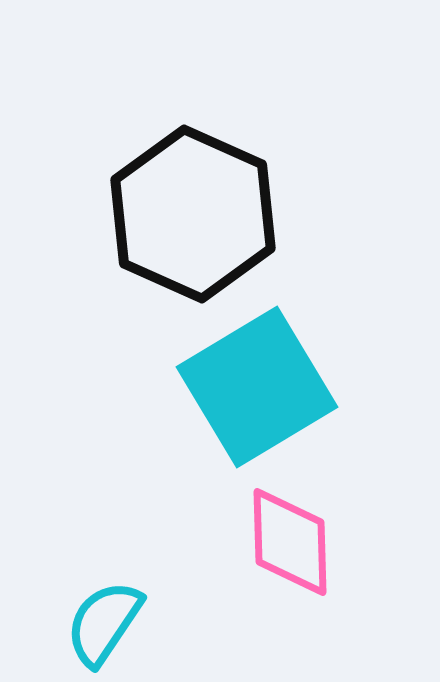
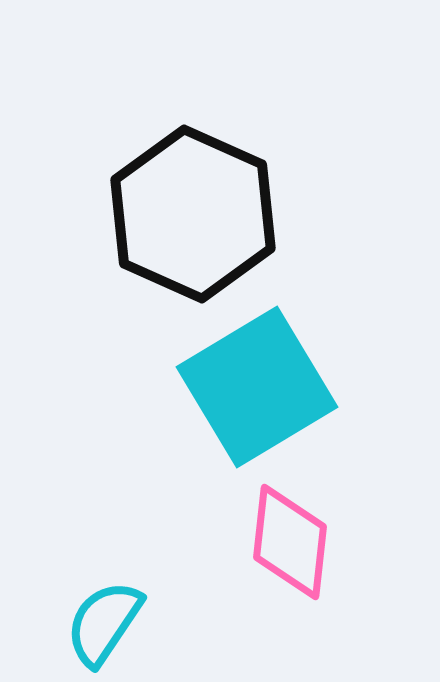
pink diamond: rotated 8 degrees clockwise
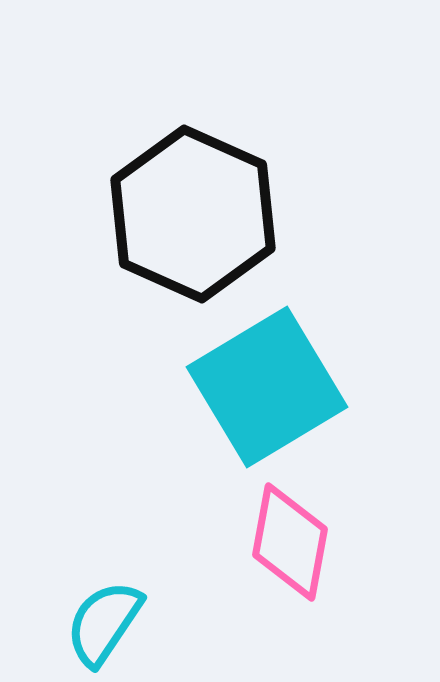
cyan square: moved 10 px right
pink diamond: rotated 4 degrees clockwise
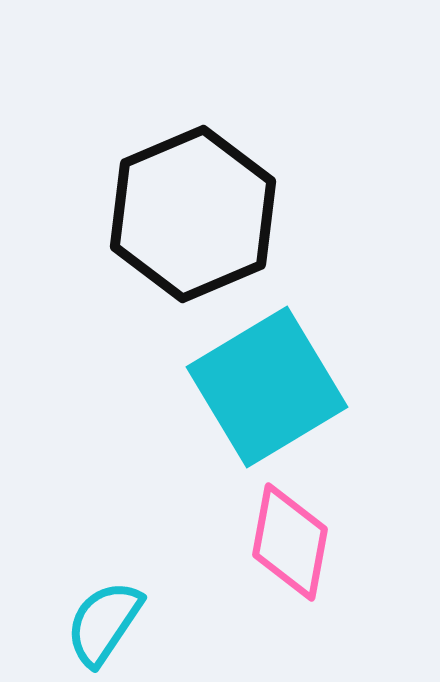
black hexagon: rotated 13 degrees clockwise
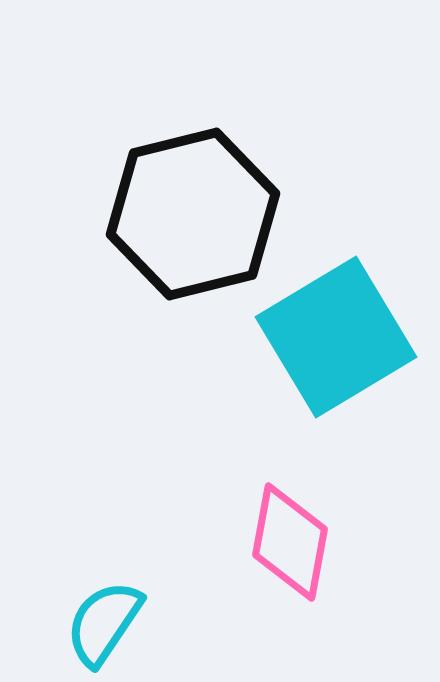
black hexagon: rotated 9 degrees clockwise
cyan square: moved 69 px right, 50 px up
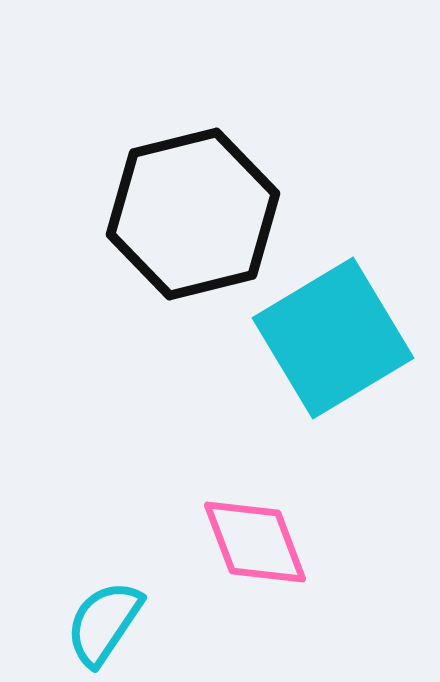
cyan square: moved 3 px left, 1 px down
pink diamond: moved 35 px left; rotated 31 degrees counterclockwise
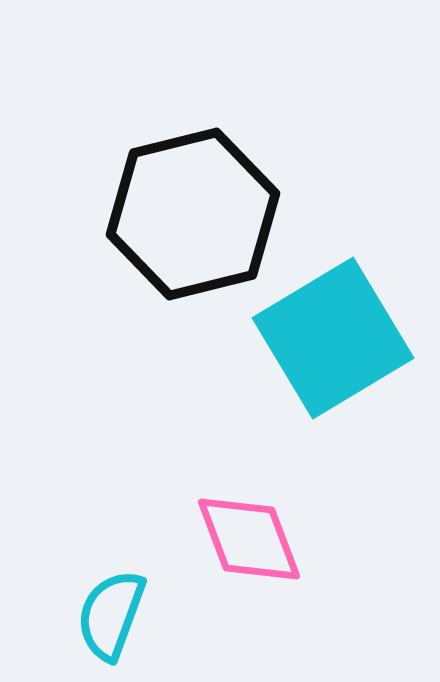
pink diamond: moved 6 px left, 3 px up
cyan semicircle: moved 7 px right, 8 px up; rotated 14 degrees counterclockwise
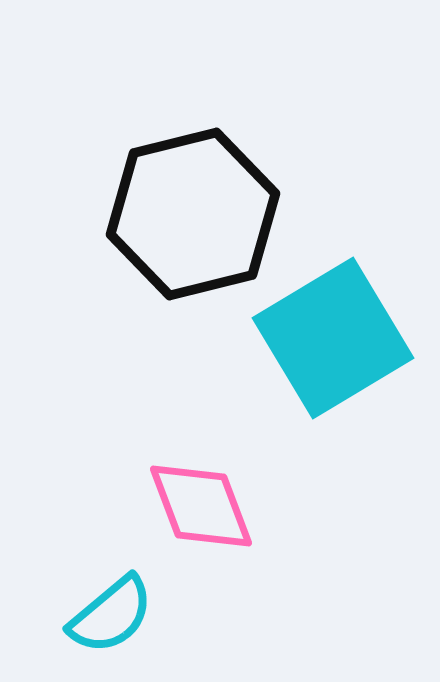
pink diamond: moved 48 px left, 33 px up
cyan semicircle: rotated 150 degrees counterclockwise
